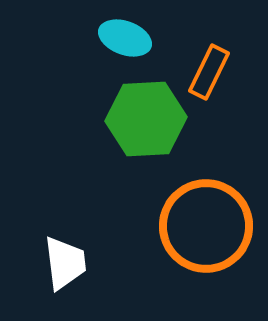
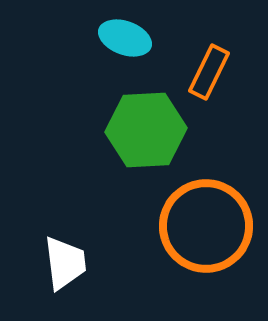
green hexagon: moved 11 px down
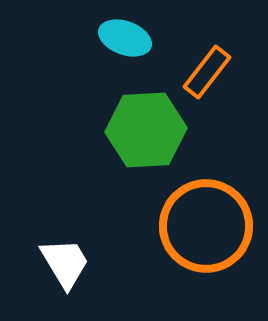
orange rectangle: moved 2 px left; rotated 12 degrees clockwise
white trapezoid: rotated 24 degrees counterclockwise
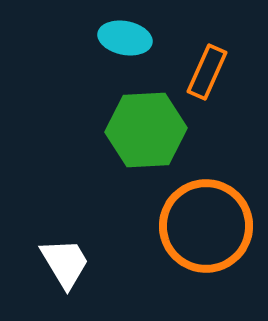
cyan ellipse: rotated 9 degrees counterclockwise
orange rectangle: rotated 14 degrees counterclockwise
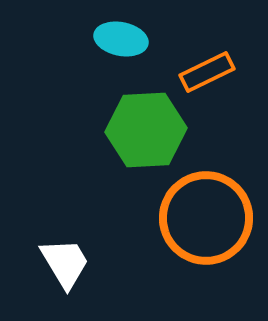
cyan ellipse: moved 4 px left, 1 px down
orange rectangle: rotated 40 degrees clockwise
orange circle: moved 8 px up
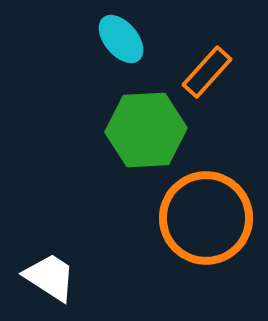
cyan ellipse: rotated 39 degrees clockwise
orange rectangle: rotated 22 degrees counterclockwise
white trapezoid: moved 15 px left, 14 px down; rotated 26 degrees counterclockwise
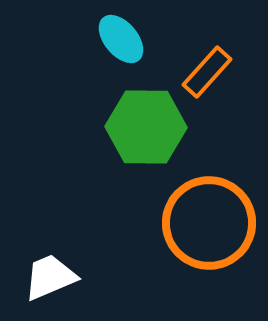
green hexagon: moved 3 px up; rotated 4 degrees clockwise
orange circle: moved 3 px right, 5 px down
white trapezoid: rotated 56 degrees counterclockwise
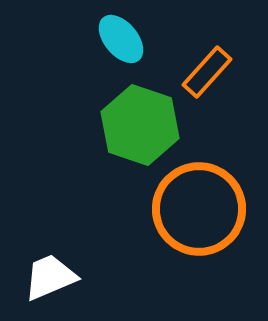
green hexagon: moved 6 px left, 2 px up; rotated 18 degrees clockwise
orange circle: moved 10 px left, 14 px up
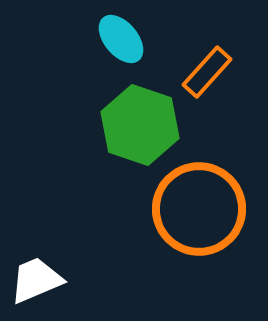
white trapezoid: moved 14 px left, 3 px down
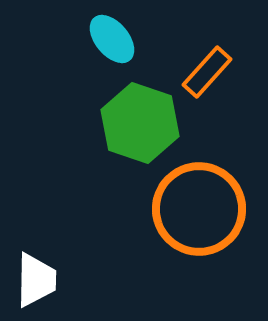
cyan ellipse: moved 9 px left
green hexagon: moved 2 px up
white trapezoid: rotated 114 degrees clockwise
